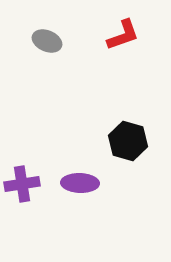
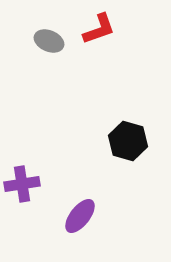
red L-shape: moved 24 px left, 6 px up
gray ellipse: moved 2 px right
purple ellipse: moved 33 px down; rotated 54 degrees counterclockwise
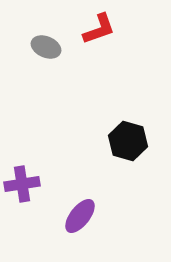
gray ellipse: moved 3 px left, 6 px down
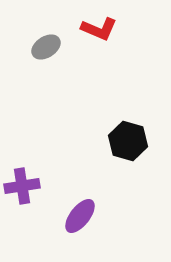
red L-shape: rotated 42 degrees clockwise
gray ellipse: rotated 56 degrees counterclockwise
purple cross: moved 2 px down
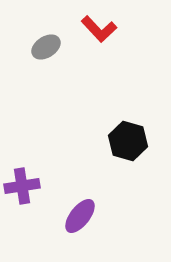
red L-shape: rotated 24 degrees clockwise
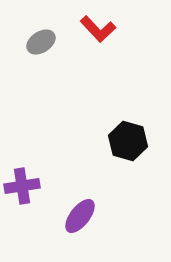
red L-shape: moved 1 px left
gray ellipse: moved 5 px left, 5 px up
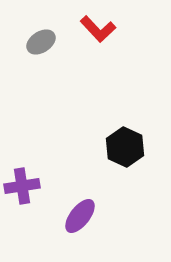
black hexagon: moved 3 px left, 6 px down; rotated 9 degrees clockwise
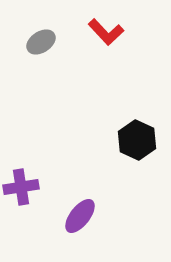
red L-shape: moved 8 px right, 3 px down
black hexagon: moved 12 px right, 7 px up
purple cross: moved 1 px left, 1 px down
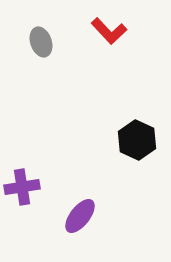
red L-shape: moved 3 px right, 1 px up
gray ellipse: rotated 76 degrees counterclockwise
purple cross: moved 1 px right
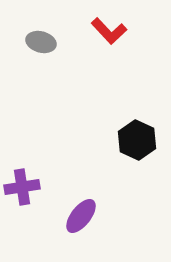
gray ellipse: rotated 56 degrees counterclockwise
purple ellipse: moved 1 px right
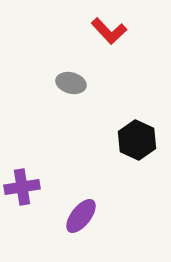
gray ellipse: moved 30 px right, 41 px down
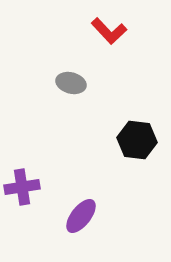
black hexagon: rotated 18 degrees counterclockwise
